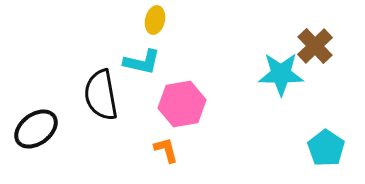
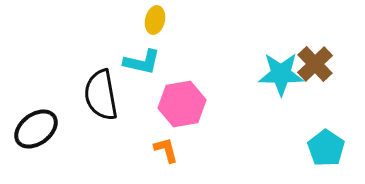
brown cross: moved 18 px down
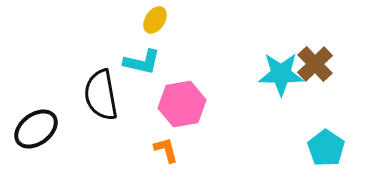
yellow ellipse: rotated 20 degrees clockwise
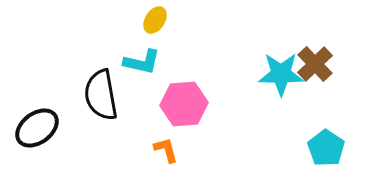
pink hexagon: moved 2 px right; rotated 6 degrees clockwise
black ellipse: moved 1 px right, 1 px up
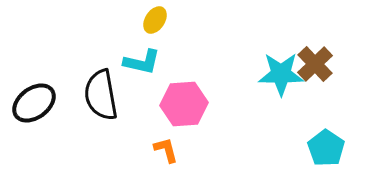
black ellipse: moved 3 px left, 25 px up
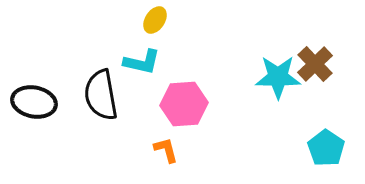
cyan star: moved 3 px left, 3 px down
black ellipse: moved 1 px up; rotated 48 degrees clockwise
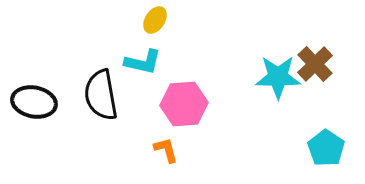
cyan L-shape: moved 1 px right
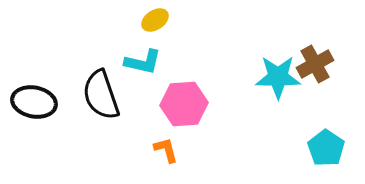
yellow ellipse: rotated 24 degrees clockwise
brown cross: rotated 15 degrees clockwise
black semicircle: rotated 9 degrees counterclockwise
